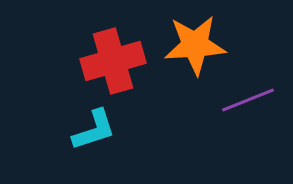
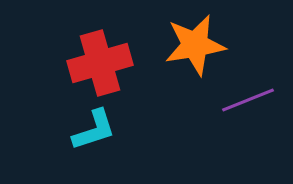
orange star: rotated 6 degrees counterclockwise
red cross: moved 13 px left, 2 px down
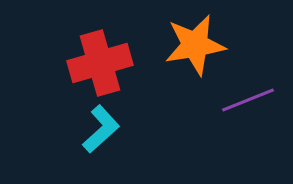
cyan L-shape: moved 7 px right, 1 px up; rotated 24 degrees counterclockwise
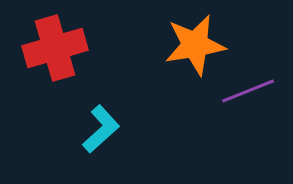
red cross: moved 45 px left, 15 px up
purple line: moved 9 px up
